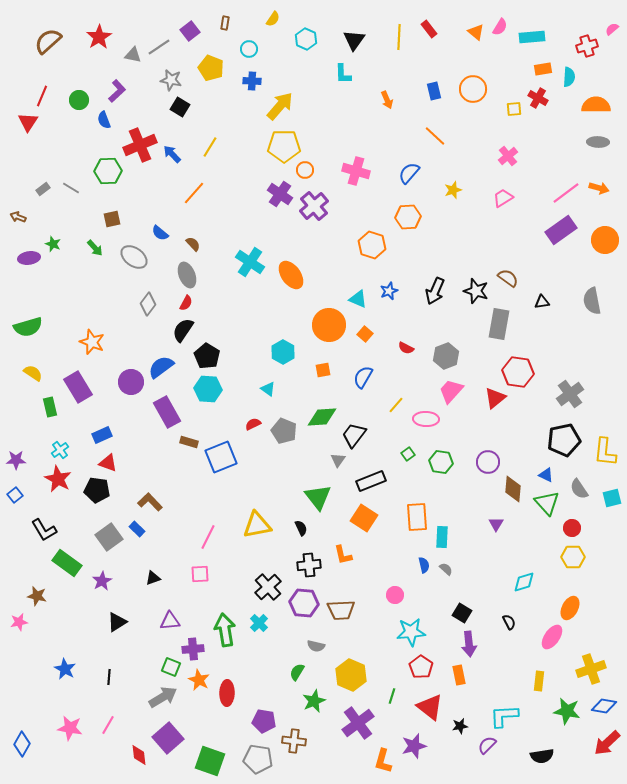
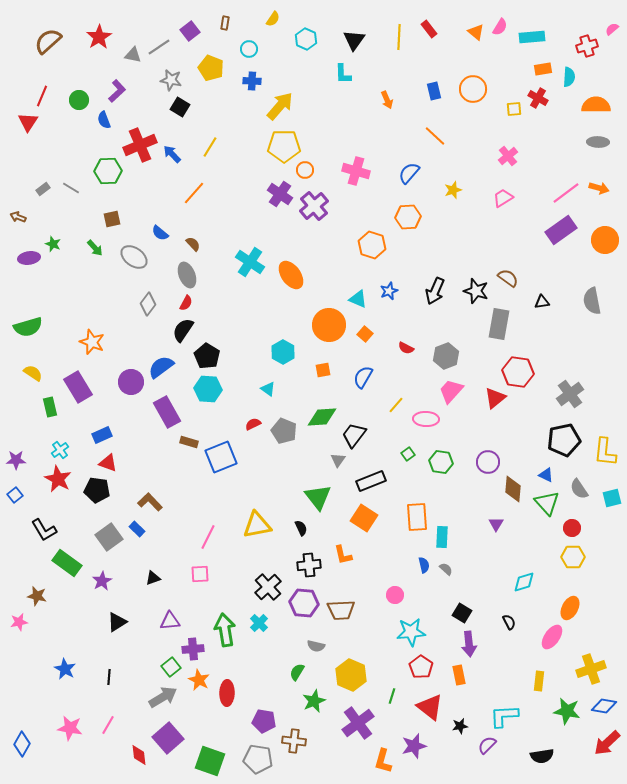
green square at (171, 667): rotated 30 degrees clockwise
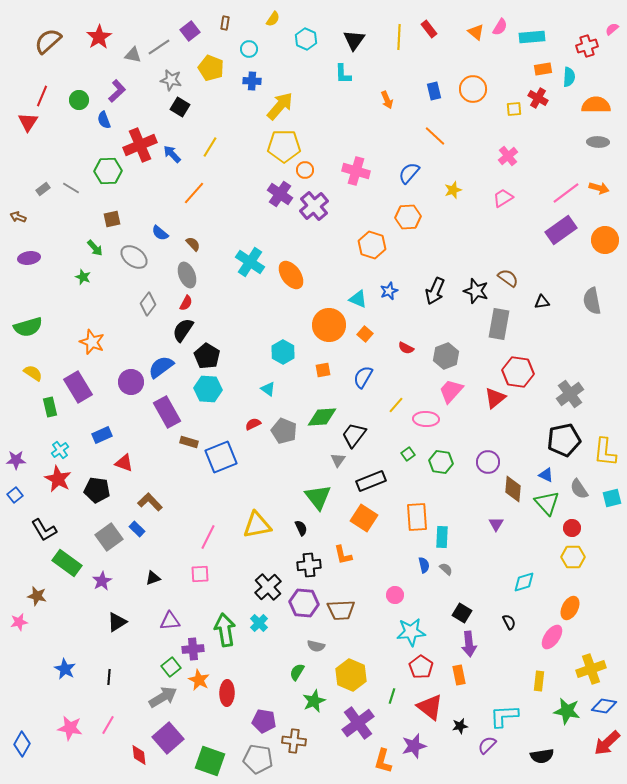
green star at (53, 244): moved 30 px right, 33 px down
red triangle at (108, 463): moved 16 px right
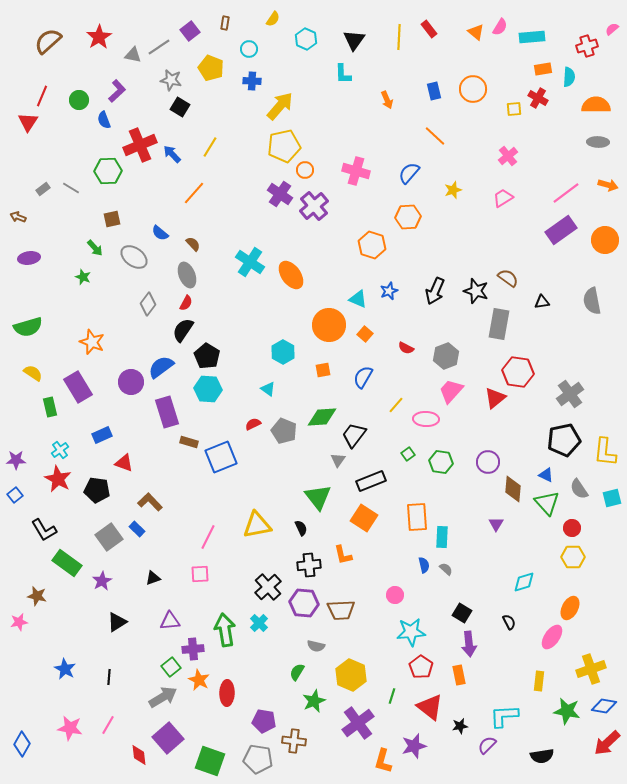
yellow pentagon at (284, 146): rotated 12 degrees counterclockwise
orange arrow at (599, 188): moved 9 px right, 3 px up
purple rectangle at (167, 412): rotated 12 degrees clockwise
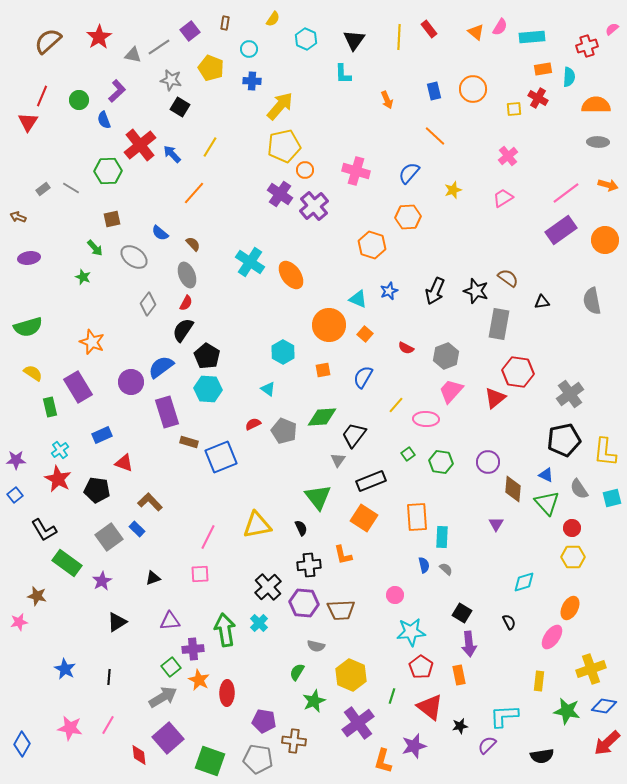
red cross at (140, 145): rotated 16 degrees counterclockwise
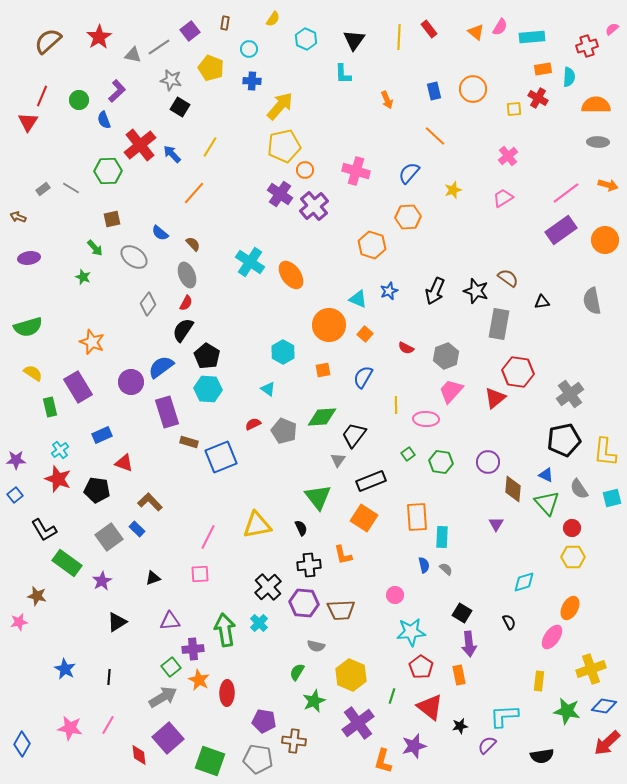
yellow line at (396, 405): rotated 42 degrees counterclockwise
red star at (58, 479): rotated 8 degrees counterclockwise
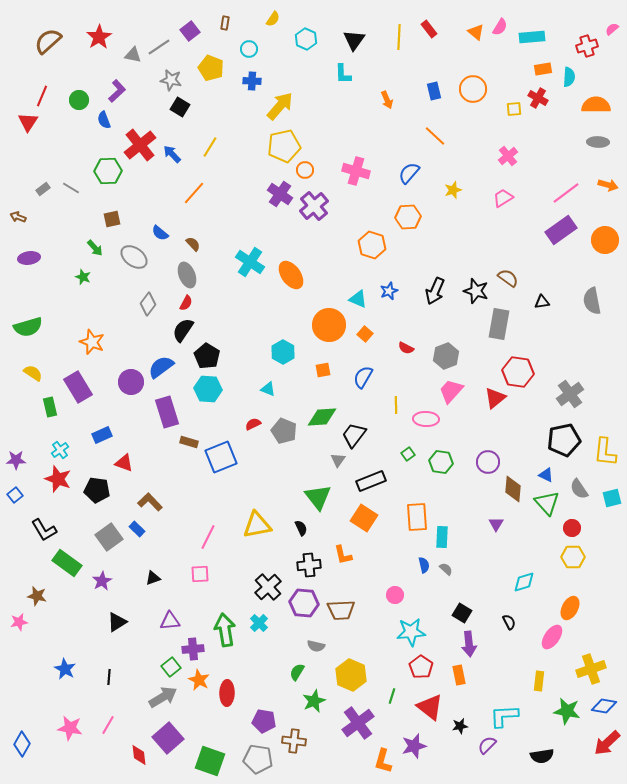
cyan triangle at (268, 389): rotated 14 degrees counterclockwise
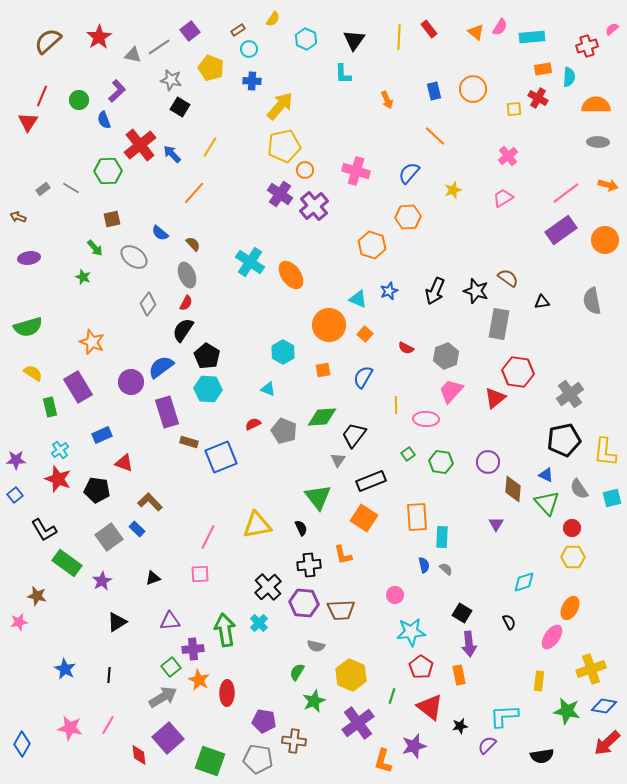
brown rectangle at (225, 23): moved 13 px right, 7 px down; rotated 48 degrees clockwise
black line at (109, 677): moved 2 px up
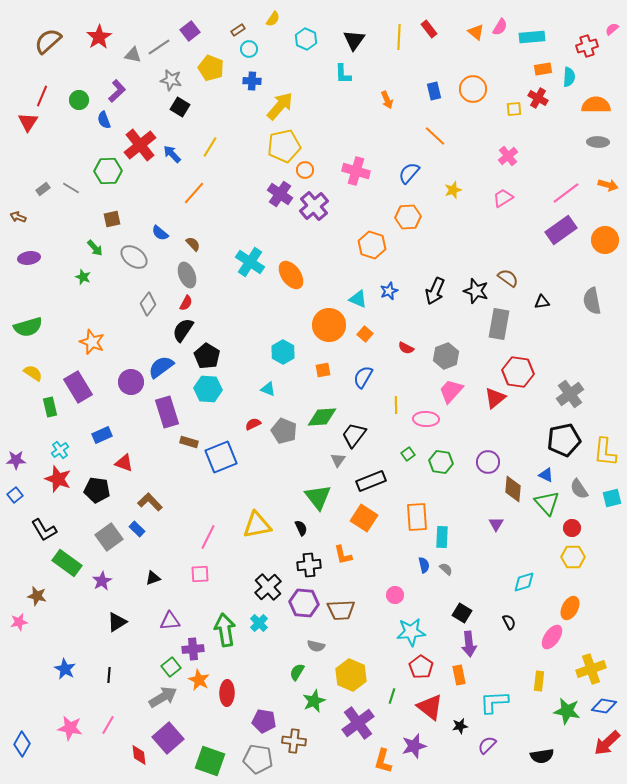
cyan L-shape at (504, 716): moved 10 px left, 14 px up
